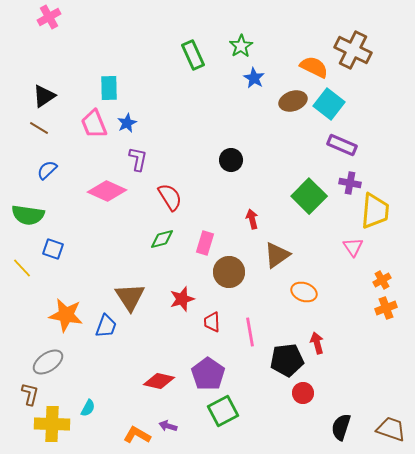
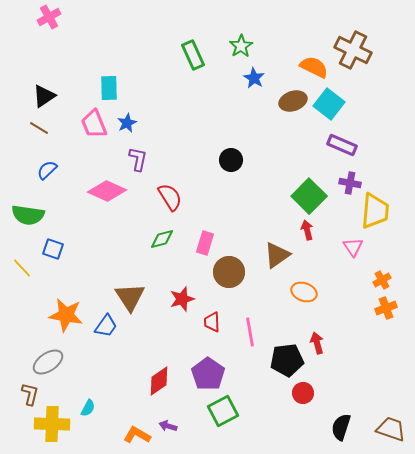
red arrow at (252, 219): moved 55 px right, 11 px down
blue trapezoid at (106, 326): rotated 15 degrees clockwise
red diamond at (159, 381): rotated 48 degrees counterclockwise
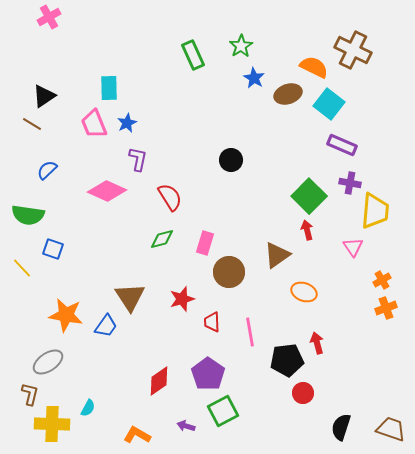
brown ellipse at (293, 101): moved 5 px left, 7 px up
brown line at (39, 128): moved 7 px left, 4 px up
purple arrow at (168, 426): moved 18 px right
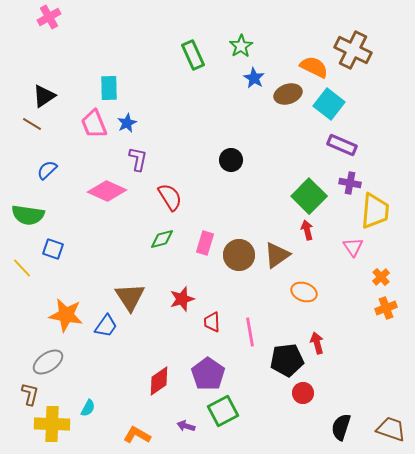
brown circle at (229, 272): moved 10 px right, 17 px up
orange cross at (382, 280): moved 1 px left, 3 px up; rotated 12 degrees counterclockwise
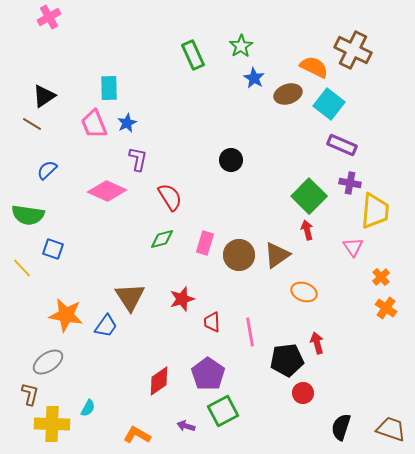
orange cross at (386, 308): rotated 35 degrees counterclockwise
